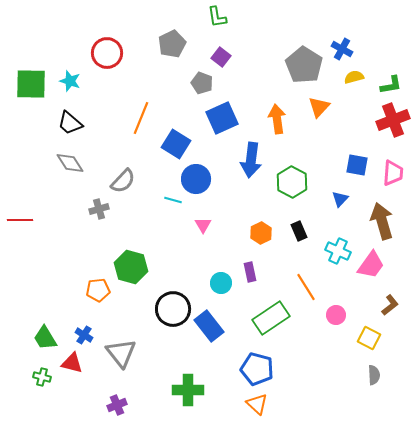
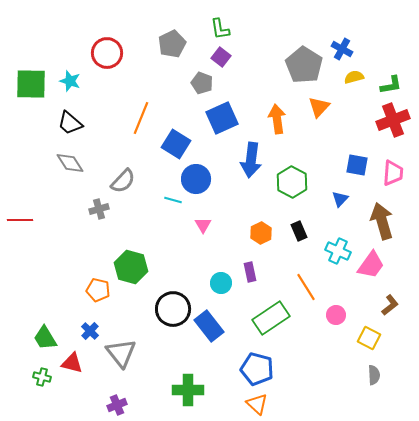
green L-shape at (217, 17): moved 3 px right, 12 px down
orange pentagon at (98, 290): rotated 20 degrees clockwise
blue cross at (84, 335): moved 6 px right, 4 px up; rotated 12 degrees clockwise
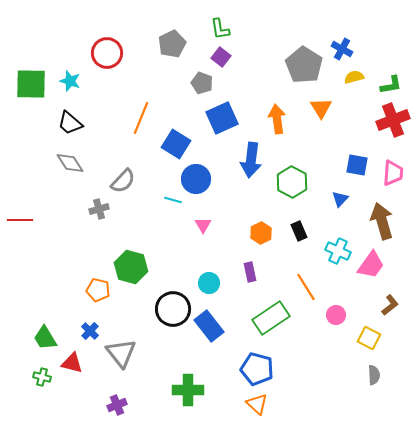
orange triangle at (319, 107): moved 2 px right, 1 px down; rotated 15 degrees counterclockwise
cyan circle at (221, 283): moved 12 px left
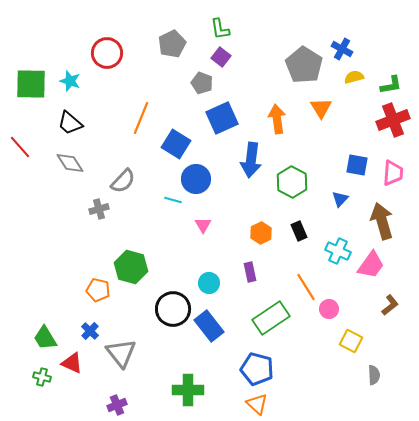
red line at (20, 220): moved 73 px up; rotated 50 degrees clockwise
pink circle at (336, 315): moved 7 px left, 6 px up
yellow square at (369, 338): moved 18 px left, 3 px down
red triangle at (72, 363): rotated 10 degrees clockwise
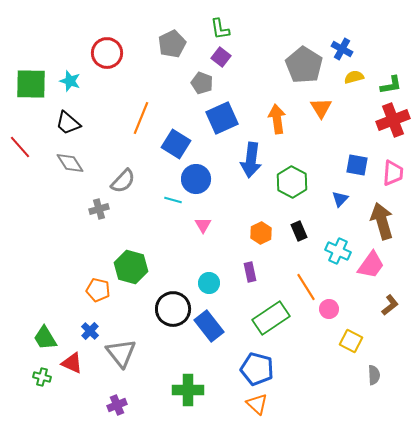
black trapezoid at (70, 123): moved 2 px left
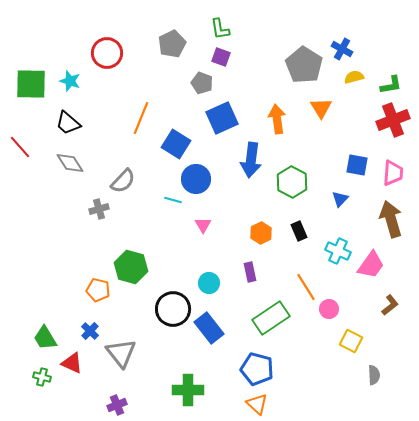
purple square at (221, 57): rotated 18 degrees counterclockwise
brown arrow at (382, 221): moved 9 px right, 2 px up
blue rectangle at (209, 326): moved 2 px down
